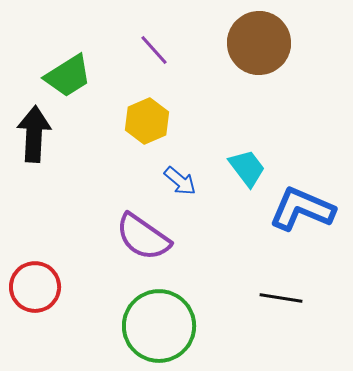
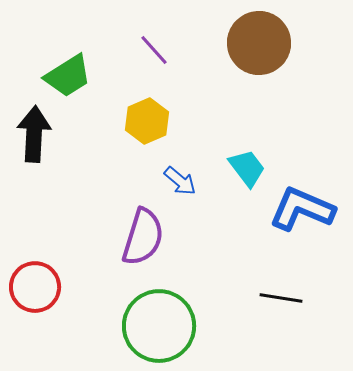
purple semicircle: rotated 108 degrees counterclockwise
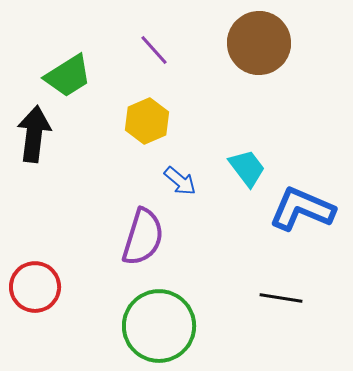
black arrow: rotated 4 degrees clockwise
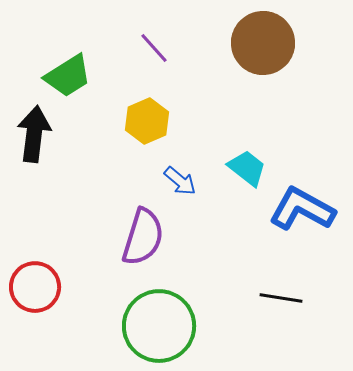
brown circle: moved 4 px right
purple line: moved 2 px up
cyan trapezoid: rotated 15 degrees counterclockwise
blue L-shape: rotated 6 degrees clockwise
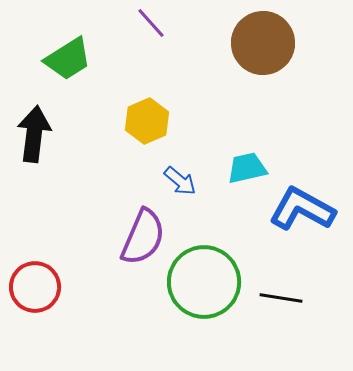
purple line: moved 3 px left, 25 px up
green trapezoid: moved 17 px up
cyan trapezoid: rotated 51 degrees counterclockwise
purple semicircle: rotated 6 degrees clockwise
green circle: moved 45 px right, 44 px up
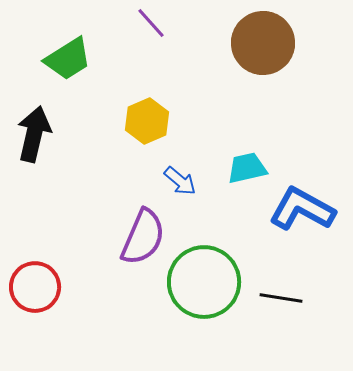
black arrow: rotated 6 degrees clockwise
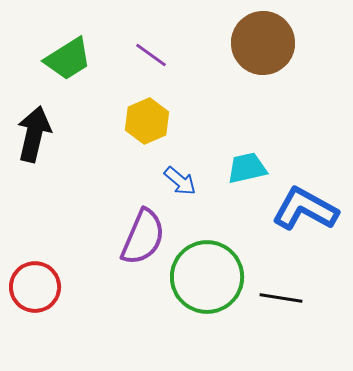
purple line: moved 32 px down; rotated 12 degrees counterclockwise
blue L-shape: moved 3 px right
green circle: moved 3 px right, 5 px up
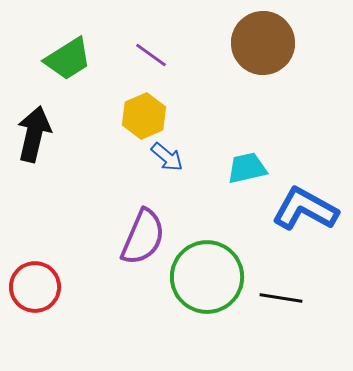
yellow hexagon: moved 3 px left, 5 px up
blue arrow: moved 13 px left, 24 px up
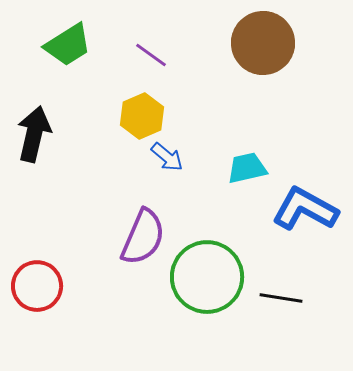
green trapezoid: moved 14 px up
yellow hexagon: moved 2 px left
red circle: moved 2 px right, 1 px up
